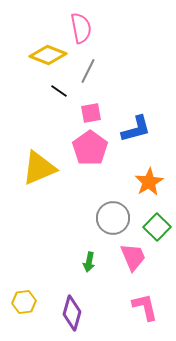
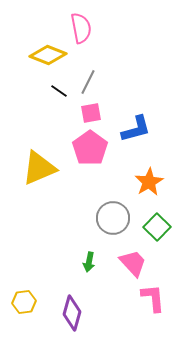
gray line: moved 11 px down
pink trapezoid: moved 6 px down; rotated 20 degrees counterclockwise
pink L-shape: moved 8 px right, 9 px up; rotated 8 degrees clockwise
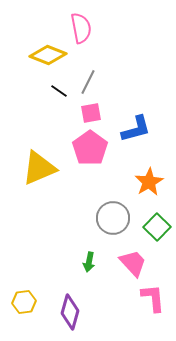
purple diamond: moved 2 px left, 1 px up
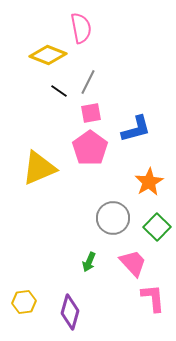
green arrow: rotated 12 degrees clockwise
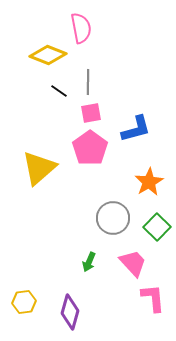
gray line: rotated 25 degrees counterclockwise
yellow triangle: rotated 18 degrees counterclockwise
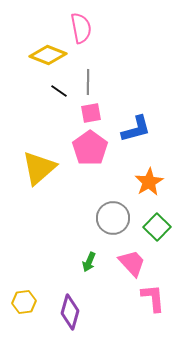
pink trapezoid: moved 1 px left
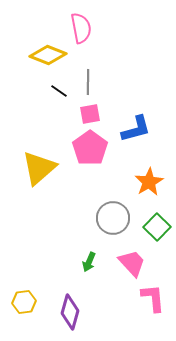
pink square: moved 1 px left, 1 px down
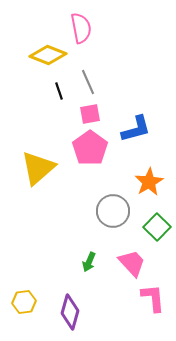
gray line: rotated 25 degrees counterclockwise
black line: rotated 36 degrees clockwise
yellow triangle: moved 1 px left
gray circle: moved 7 px up
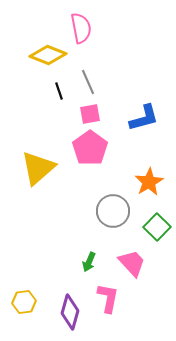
blue L-shape: moved 8 px right, 11 px up
pink L-shape: moved 45 px left; rotated 16 degrees clockwise
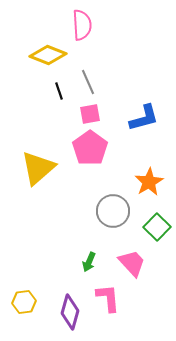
pink semicircle: moved 1 px right, 3 px up; rotated 8 degrees clockwise
pink L-shape: rotated 16 degrees counterclockwise
